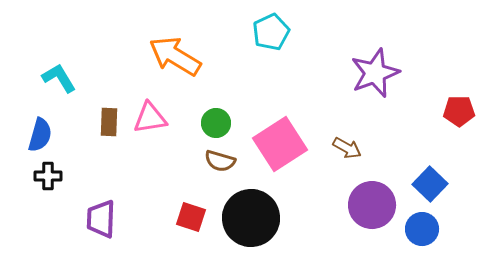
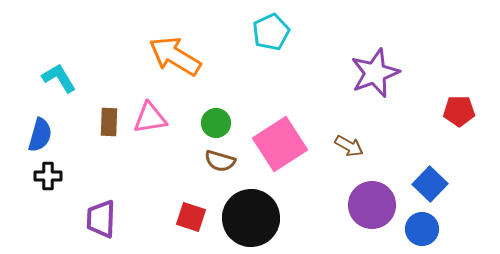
brown arrow: moved 2 px right, 2 px up
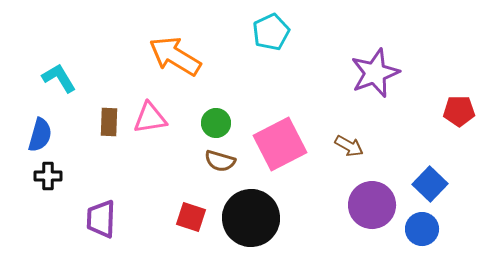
pink square: rotated 6 degrees clockwise
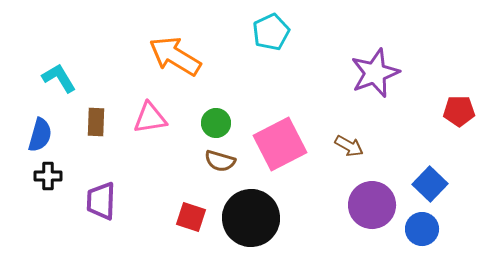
brown rectangle: moved 13 px left
purple trapezoid: moved 18 px up
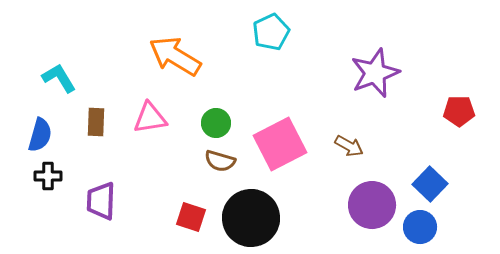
blue circle: moved 2 px left, 2 px up
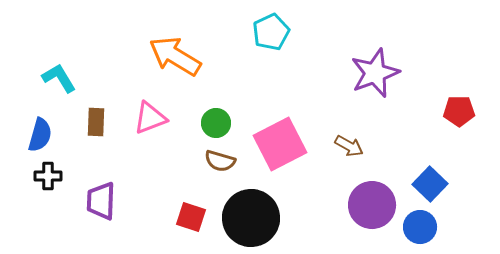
pink triangle: rotated 12 degrees counterclockwise
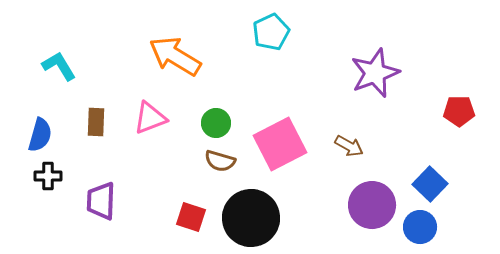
cyan L-shape: moved 12 px up
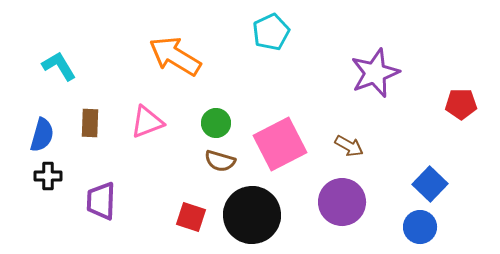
red pentagon: moved 2 px right, 7 px up
pink triangle: moved 3 px left, 4 px down
brown rectangle: moved 6 px left, 1 px down
blue semicircle: moved 2 px right
purple circle: moved 30 px left, 3 px up
black circle: moved 1 px right, 3 px up
